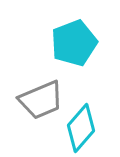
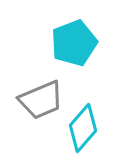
cyan diamond: moved 2 px right
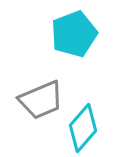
cyan pentagon: moved 9 px up
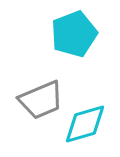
cyan diamond: moved 2 px right, 4 px up; rotated 33 degrees clockwise
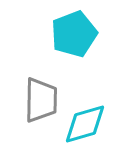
gray trapezoid: rotated 66 degrees counterclockwise
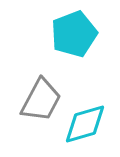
gray trapezoid: rotated 27 degrees clockwise
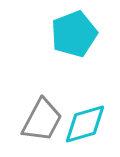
gray trapezoid: moved 1 px right, 20 px down
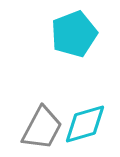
gray trapezoid: moved 8 px down
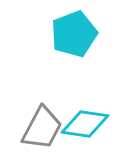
cyan diamond: rotated 24 degrees clockwise
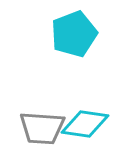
gray trapezoid: rotated 66 degrees clockwise
